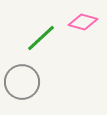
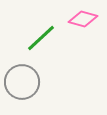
pink diamond: moved 3 px up
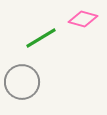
green line: rotated 12 degrees clockwise
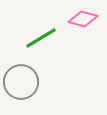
gray circle: moved 1 px left
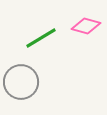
pink diamond: moved 3 px right, 7 px down
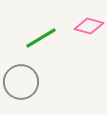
pink diamond: moved 3 px right
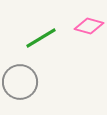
gray circle: moved 1 px left
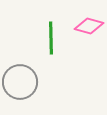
green line: moved 10 px right; rotated 60 degrees counterclockwise
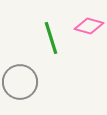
green line: rotated 16 degrees counterclockwise
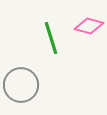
gray circle: moved 1 px right, 3 px down
